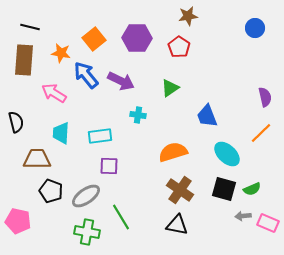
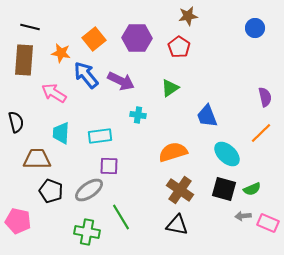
gray ellipse: moved 3 px right, 6 px up
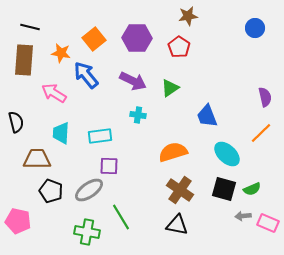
purple arrow: moved 12 px right
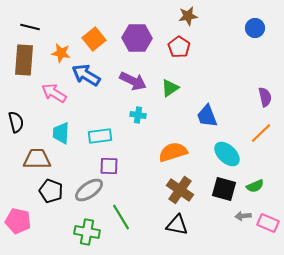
blue arrow: rotated 20 degrees counterclockwise
green semicircle: moved 3 px right, 3 px up
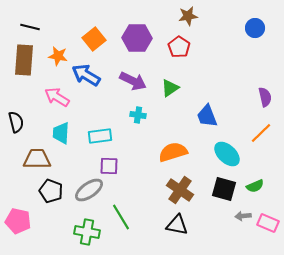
orange star: moved 3 px left, 3 px down
pink arrow: moved 3 px right, 4 px down
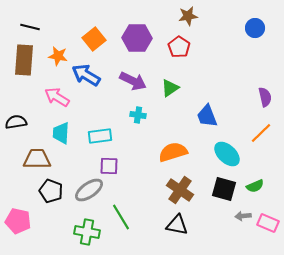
black semicircle: rotated 85 degrees counterclockwise
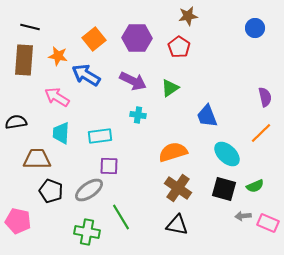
brown cross: moved 2 px left, 2 px up
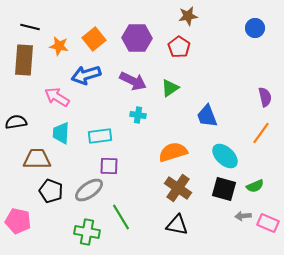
orange star: moved 1 px right, 10 px up
blue arrow: rotated 48 degrees counterclockwise
orange line: rotated 10 degrees counterclockwise
cyan ellipse: moved 2 px left, 2 px down
